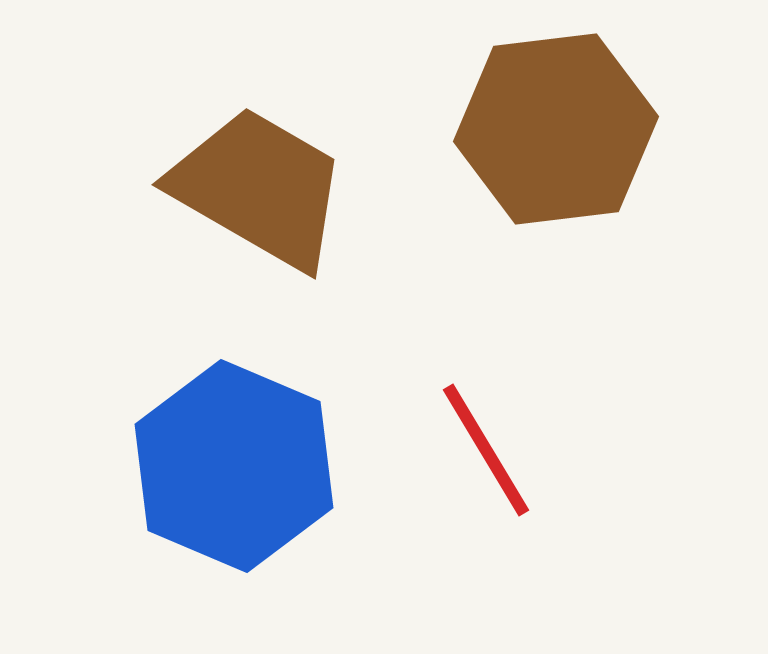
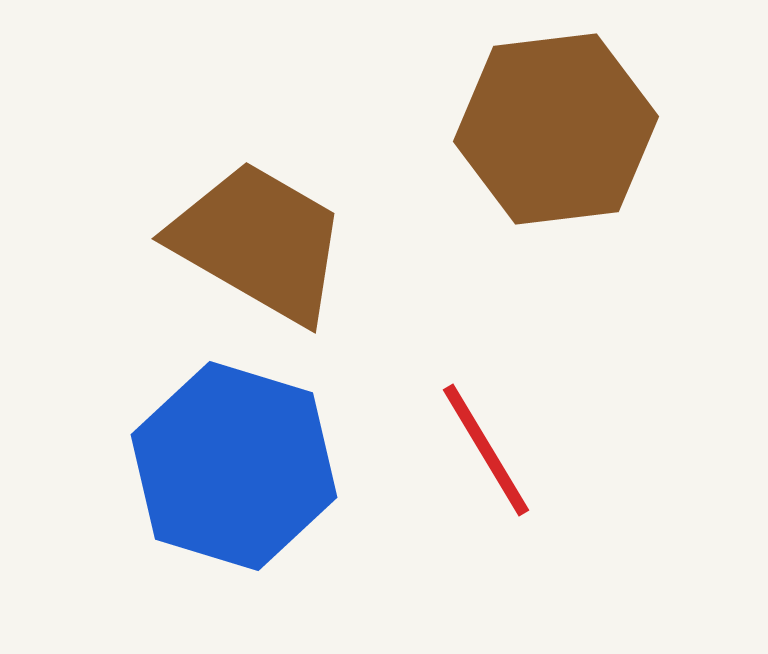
brown trapezoid: moved 54 px down
blue hexagon: rotated 6 degrees counterclockwise
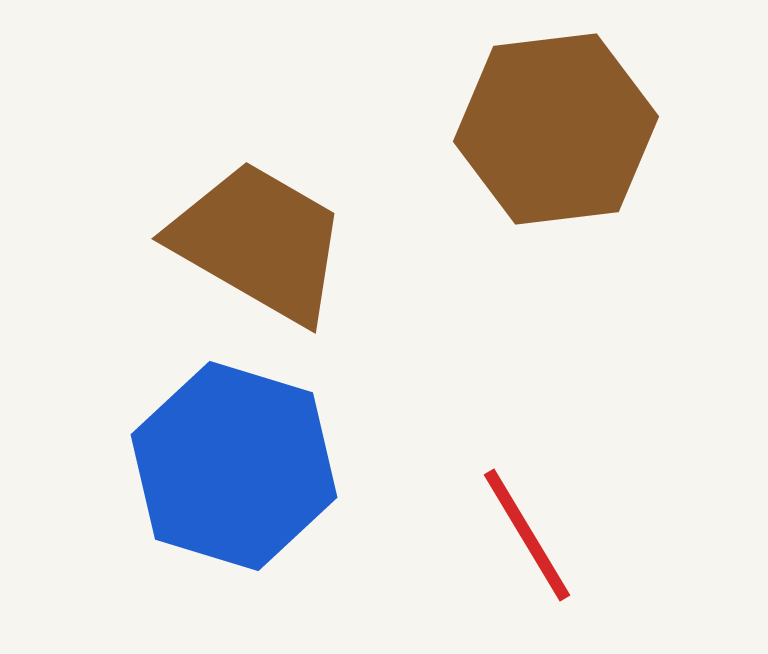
red line: moved 41 px right, 85 px down
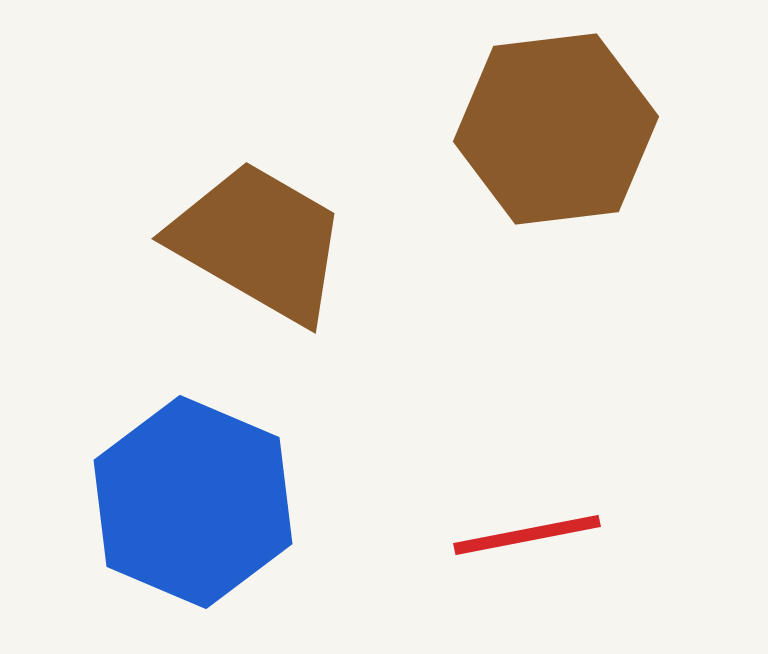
blue hexagon: moved 41 px left, 36 px down; rotated 6 degrees clockwise
red line: rotated 70 degrees counterclockwise
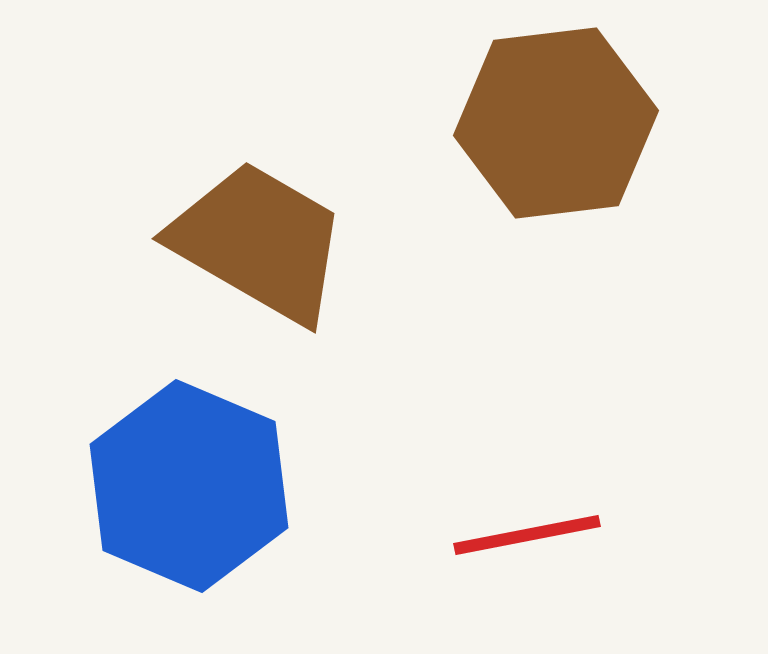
brown hexagon: moved 6 px up
blue hexagon: moved 4 px left, 16 px up
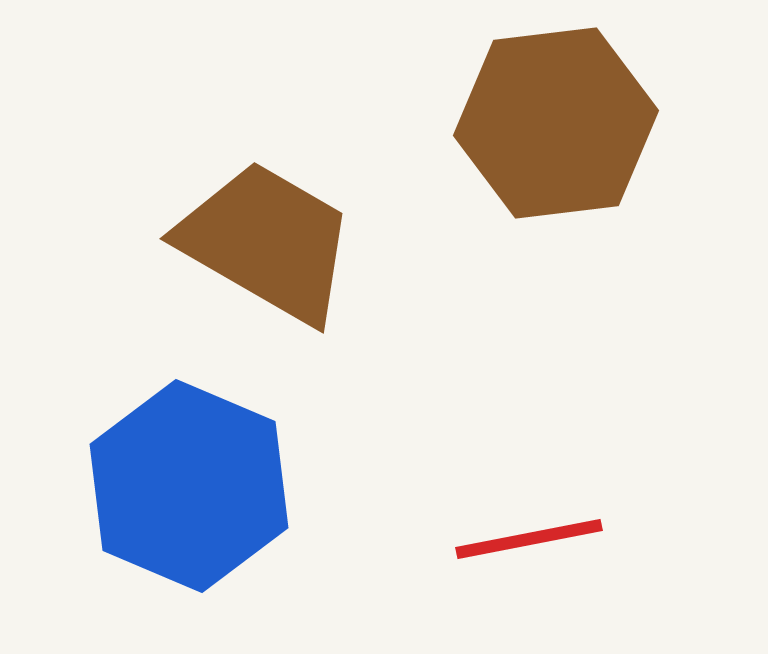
brown trapezoid: moved 8 px right
red line: moved 2 px right, 4 px down
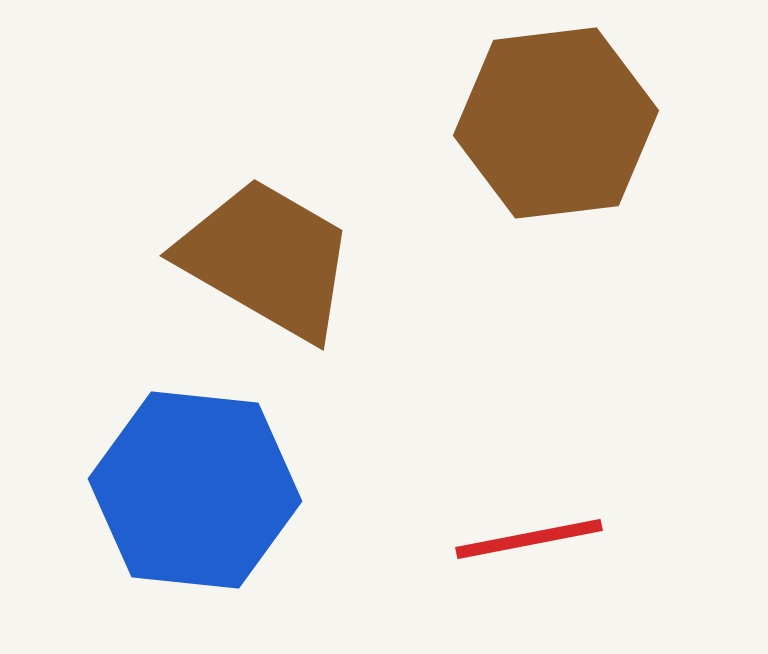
brown trapezoid: moved 17 px down
blue hexagon: moved 6 px right, 4 px down; rotated 17 degrees counterclockwise
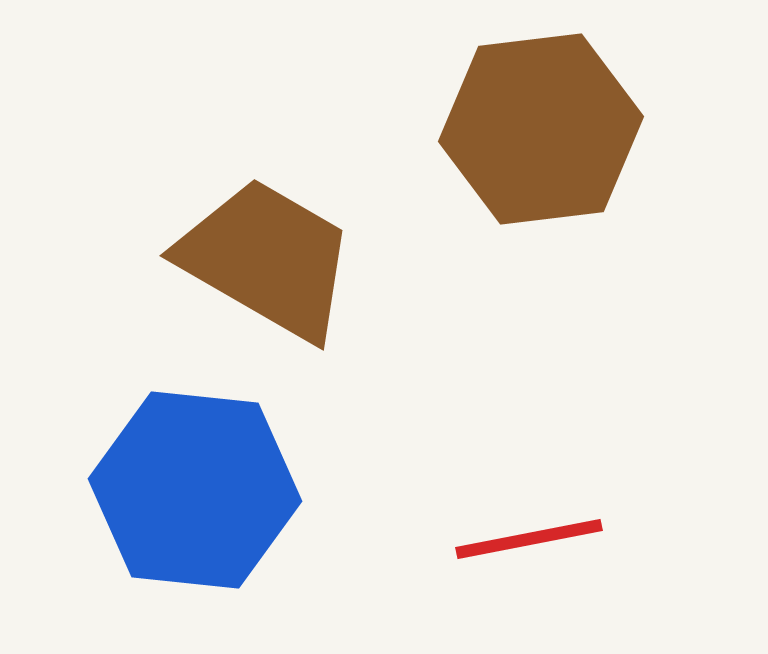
brown hexagon: moved 15 px left, 6 px down
